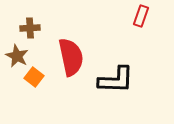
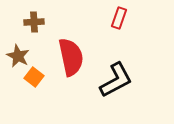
red rectangle: moved 22 px left, 2 px down
brown cross: moved 4 px right, 6 px up
brown star: moved 1 px right
black L-shape: rotated 30 degrees counterclockwise
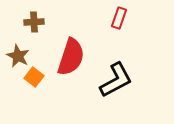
red semicircle: rotated 30 degrees clockwise
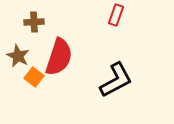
red rectangle: moved 3 px left, 3 px up
red semicircle: moved 12 px left
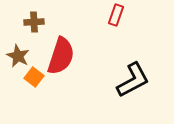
red semicircle: moved 2 px right, 1 px up
black L-shape: moved 17 px right
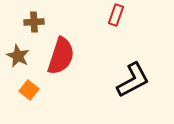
orange square: moved 5 px left, 13 px down
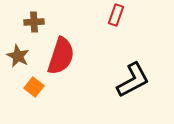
orange square: moved 5 px right, 3 px up
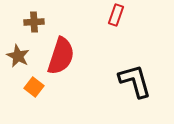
black L-shape: moved 2 px right, 1 px down; rotated 78 degrees counterclockwise
